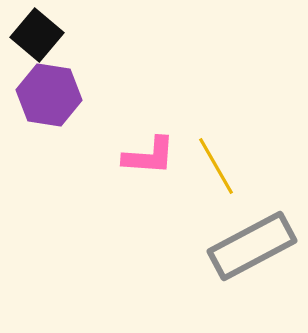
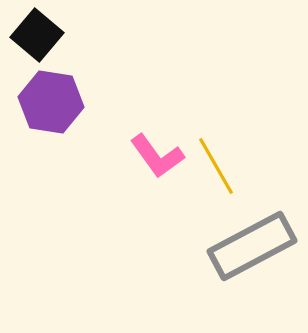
purple hexagon: moved 2 px right, 7 px down
pink L-shape: moved 8 px right; rotated 50 degrees clockwise
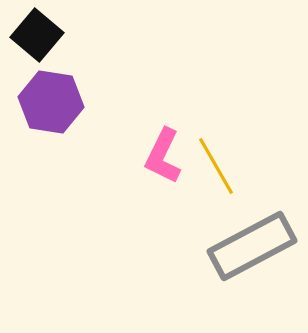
pink L-shape: moved 6 px right; rotated 62 degrees clockwise
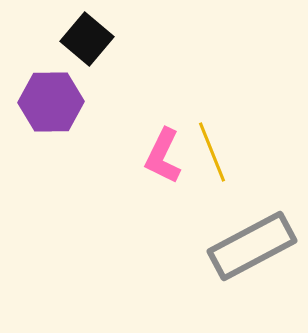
black square: moved 50 px right, 4 px down
purple hexagon: rotated 10 degrees counterclockwise
yellow line: moved 4 px left, 14 px up; rotated 8 degrees clockwise
